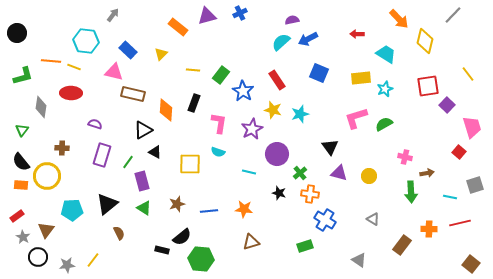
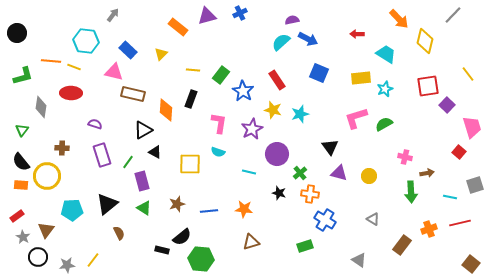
blue arrow at (308, 39): rotated 126 degrees counterclockwise
black rectangle at (194, 103): moved 3 px left, 4 px up
purple rectangle at (102, 155): rotated 35 degrees counterclockwise
orange cross at (429, 229): rotated 21 degrees counterclockwise
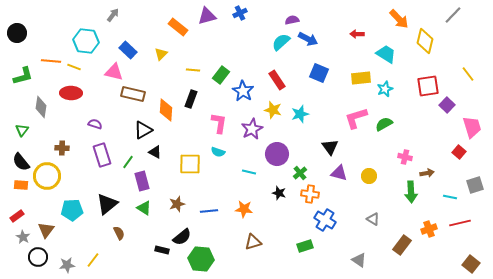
brown triangle at (251, 242): moved 2 px right
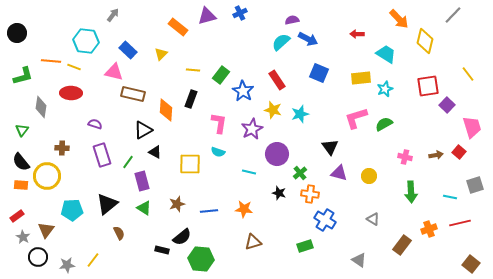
brown arrow at (427, 173): moved 9 px right, 18 px up
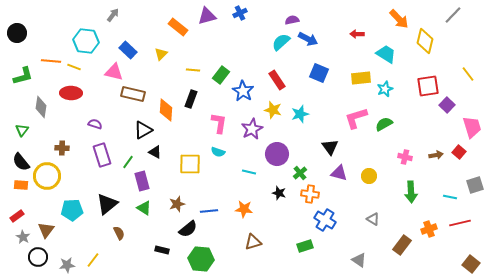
black semicircle at (182, 237): moved 6 px right, 8 px up
